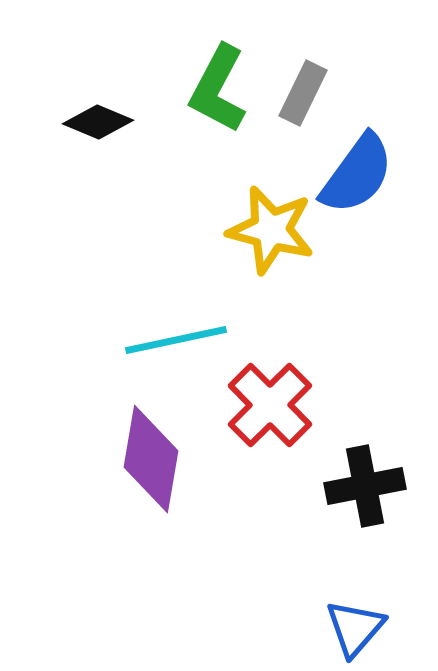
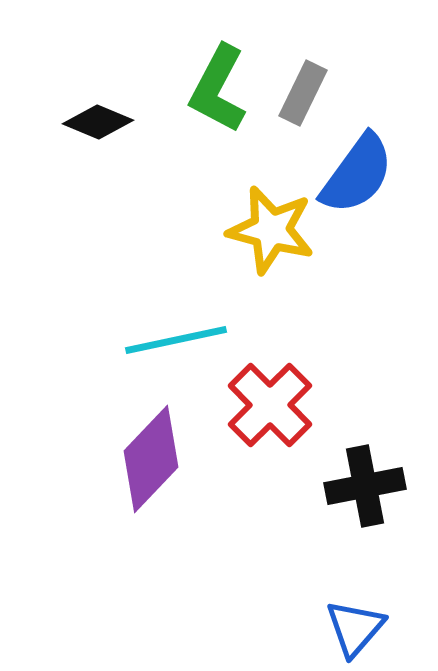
purple diamond: rotated 34 degrees clockwise
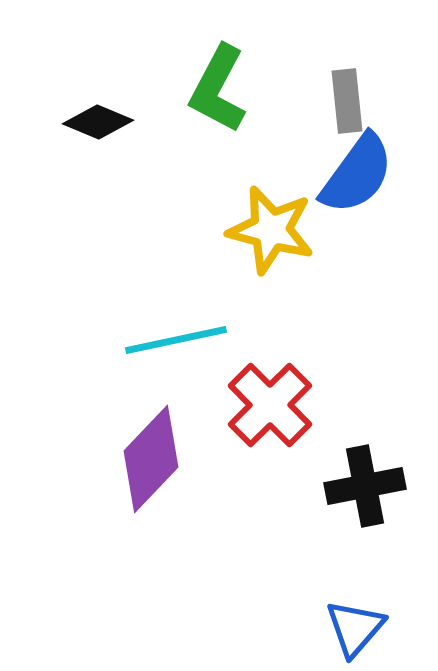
gray rectangle: moved 44 px right, 8 px down; rotated 32 degrees counterclockwise
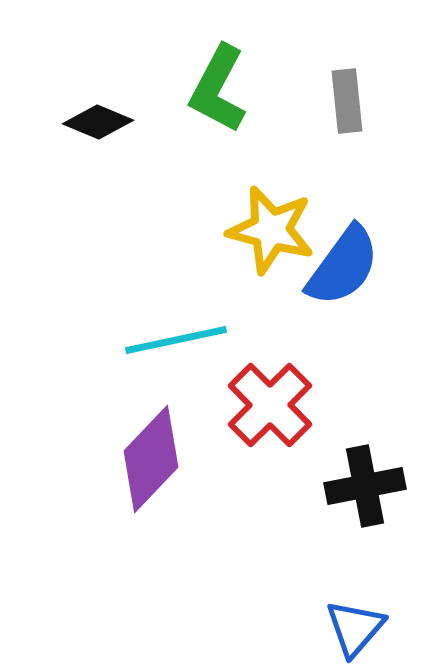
blue semicircle: moved 14 px left, 92 px down
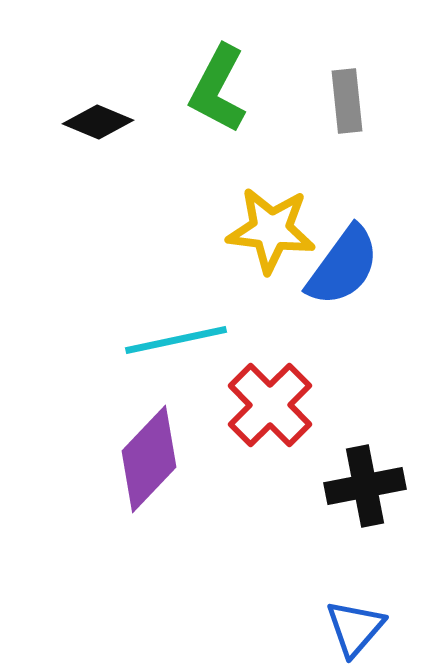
yellow star: rotated 8 degrees counterclockwise
purple diamond: moved 2 px left
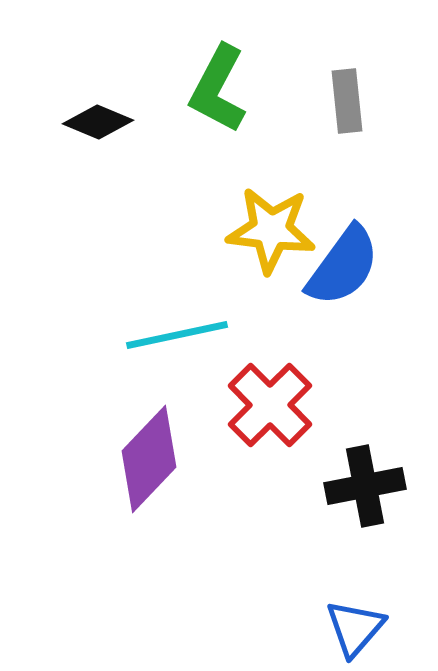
cyan line: moved 1 px right, 5 px up
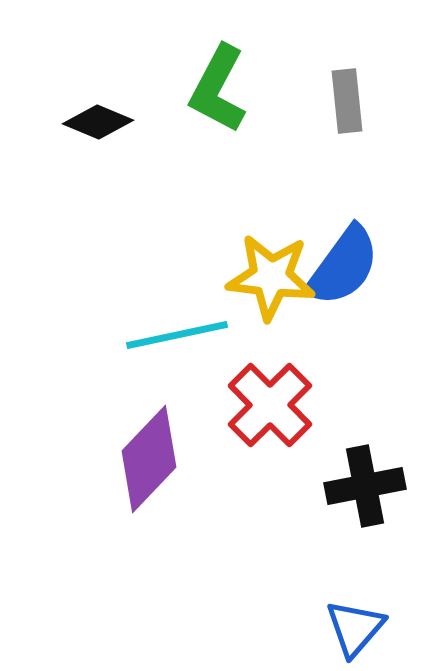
yellow star: moved 47 px down
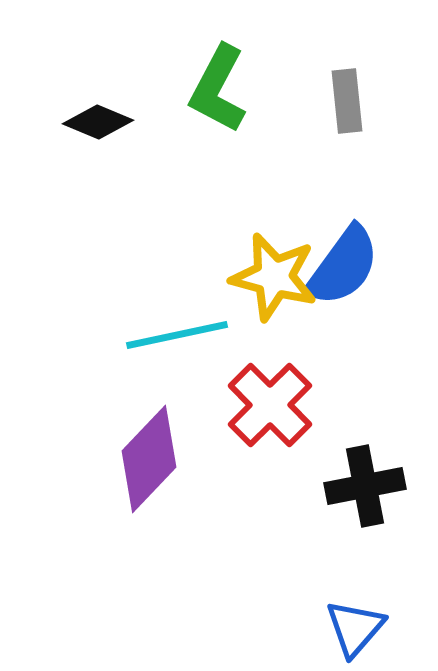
yellow star: moved 3 px right; rotated 8 degrees clockwise
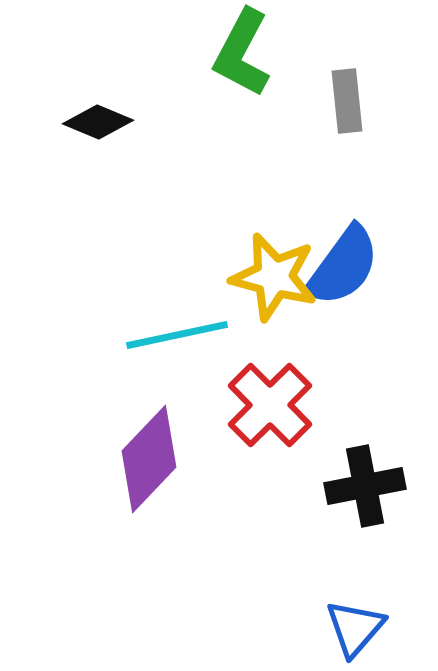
green L-shape: moved 24 px right, 36 px up
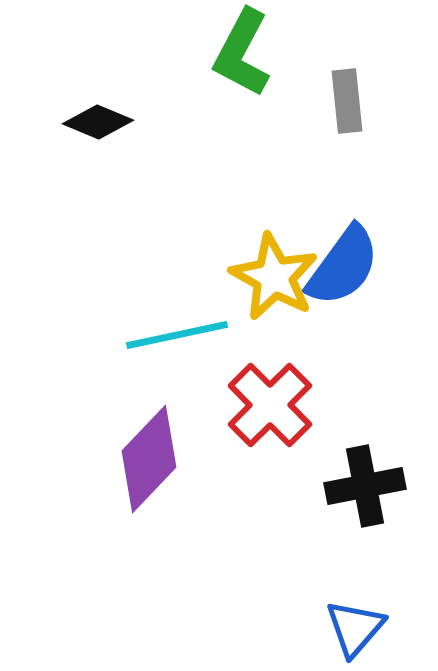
yellow star: rotated 14 degrees clockwise
